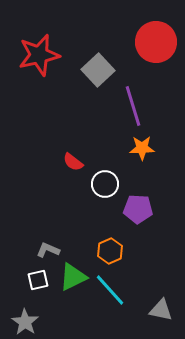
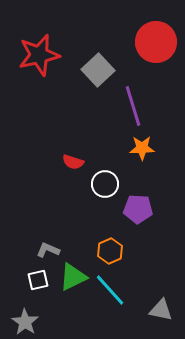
red semicircle: rotated 20 degrees counterclockwise
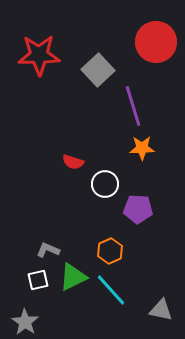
red star: rotated 12 degrees clockwise
cyan line: moved 1 px right
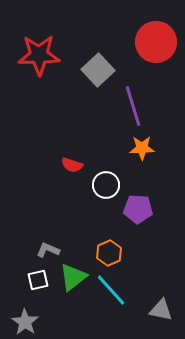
red semicircle: moved 1 px left, 3 px down
white circle: moved 1 px right, 1 px down
orange hexagon: moved 1 px left, 2 px down
green triangle: rotated 12 degrees counterclockwise
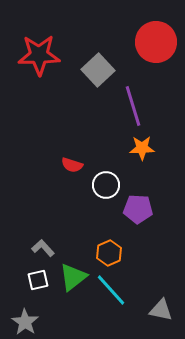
gray L-shape: moved 5 px left, 2 px up; rotated 25 degrees clockwise
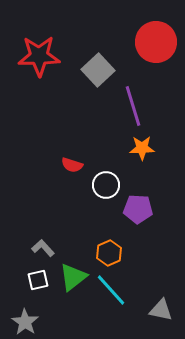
red star: moved 1 px down
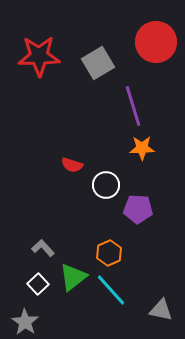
gray square: moved 7 px up; rotated 12 degrees clockwise
white square: moved 4 px down; rotated 30 degrees counterclockwise
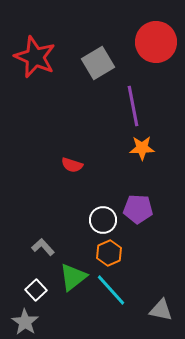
red star: moved 4 px left, 1 px down; rotated 24 degrees clockwise
purple line: rotated 6 degrees clockwise
white circle: moved 3 px left, 35 px down
gray L-shape: moved 1 px up
white square: moved 2 px left, 6 px down
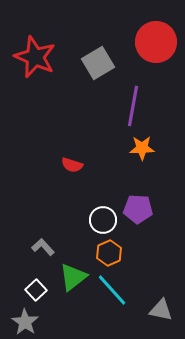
purple line: rotated 21 degrees clockwise
cyan line: moved 1 px right
